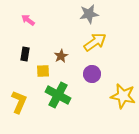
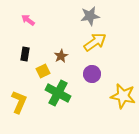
gray star: moved 1 px right, 2 px down
yellow square: rotated 24 degrees counterclockwise
green cross: moved 2 px up
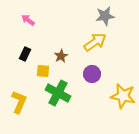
gray star: moved 15 px right
black rectangle: rotated 16 degrees clockwise
yellow square: rotated 32 degrees clockwise
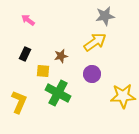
brown star: rotated 16 degrees clockwise
yellow star: rotated 15 degrees counterclockwise
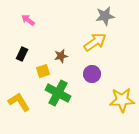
black rectangle: moved 3 px left
yellow square: rotated 24 degrees counterclockwise
yellow star: moved 1 px left, 4 px down
yellow L-shape: rotated 55 degrees counterclockwise
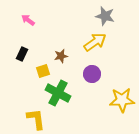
gray star: rotated 24 degrees clockwise
yellow L-shape: moved 17 px right, 17 px down; rotated 25 degrees clockwise
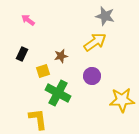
purple circle: moved 2 px down
yellow L-shape: moved 2 px right
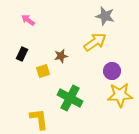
purple circle: moved 20 px right, 5 px up
green cross: moved 12 px right, 5 px down
yellow star: moved 2 px left, 5 px up
yellow L-shape: moved 1 px right
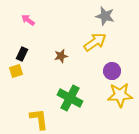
yellow square: moved 27 px left
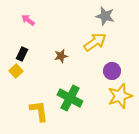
yellow square: rotated 24 degrees counterclockwise
yellow star: moved 1 px down; rotated 15 degrees counterclockwise
yellow L-shape: moved 8 px up
